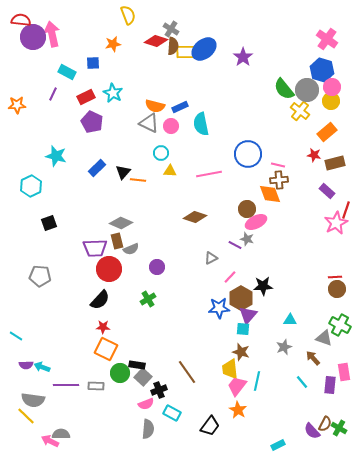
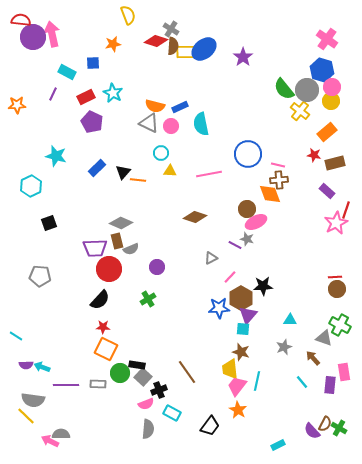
gray rectangle at (96, 386): moved 2 px right, 2 px up
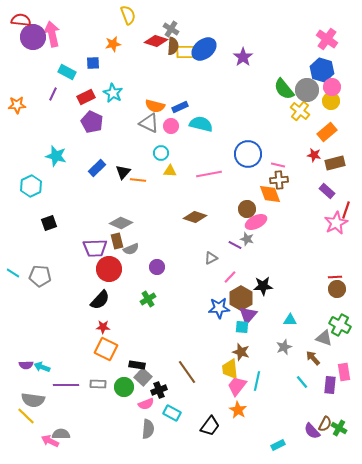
cyan semicircle at (201, 124): rotated 115 degrees clockwise
cyan square at (243, 329): moved 1 px left, 2 px up
cyan line at (16, 336): moved 3 px left, 63 px up
green circle at (120, 373): moved 4 px right, 14 px down
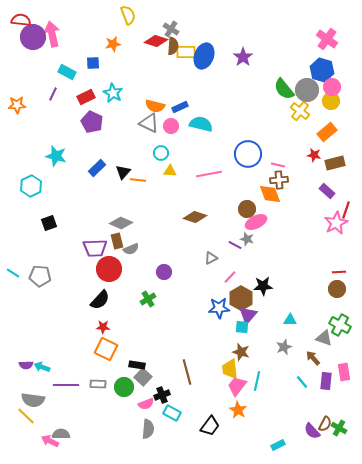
blue ellipse at (204, 49): moved 7 px down; rotated 30 degrees counterclockwise
purple circle at (157, 267): moved 7 px right, 5 px down
red line at (335, 277): moved 4 px right, 5 px up
brown line at (187, 372): rotated 20 degrees clockwise
purple rectangle at (330, 385): moved 4 px left, 4 px up
black cross at (159, 390): moved 3 px right, 5 px down
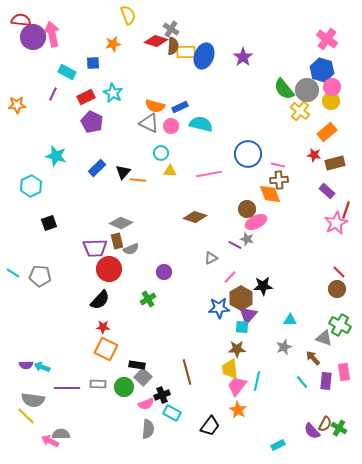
red line at (339, 272): rotated 48 degrees clockwise
brown star at (241, 352): moved 4 px left, 3 px up; rotated 18 degrees counterclockwise
purple line at (66, 385): moved 1 px right, 3 px down
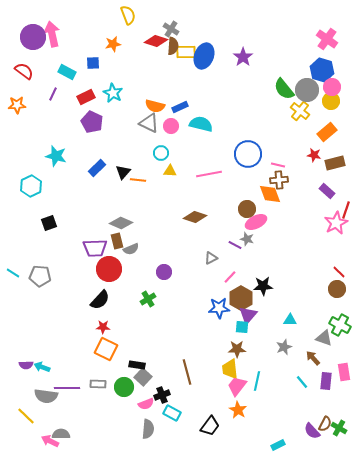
red semicircle at (21, 20): moved 3 px right, 51 px down; rotated 30 degrees clockwise
gray semicircle at (33, 400): moved 13 px right, 4 px up
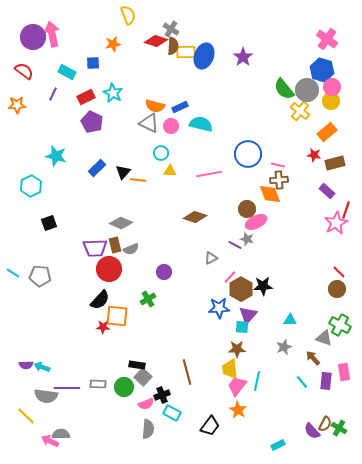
brown rectangle at (117, 241): moved 2 px left, 4 px down
brown hexagon at (241, 298): moved 9 px up
orange square at (106, 349): moved 11 px right, 33 px up; rotated 20 degrees counterclockwise
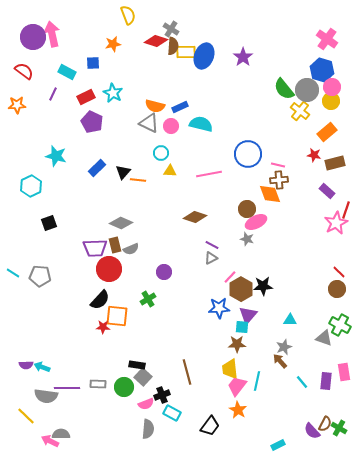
purple line at (235, 245): moved 23 px left
brown star at (237, 349): moved 5 px up
brown arrow at (313, 358): moved 33 px left, 3 px down
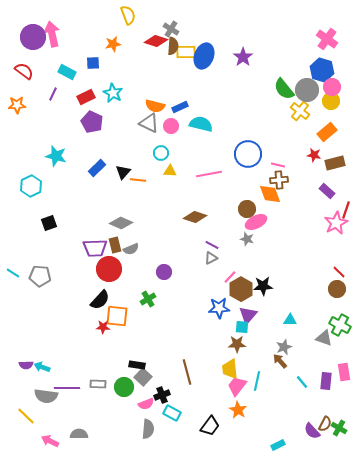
gray semicircle at (61, 434): moved 18 px right
